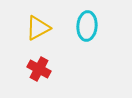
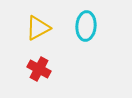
cyan ellipse: moved 1 px left
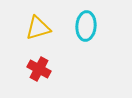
yellow triangle: rotated 12 degrees clockwise
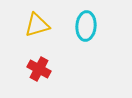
yellow triangle: moved 1 px left, 3 px up
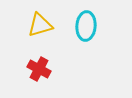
yellow triangle: moved 3 px right
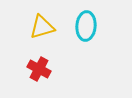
yellow triangle: moved 2 px right, 2 px down
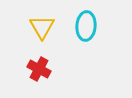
yellow triangle: rotated 44 degrees counterclockwise
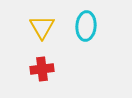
red cross: moved 3 px right; rotated 35 degrees counterclockwise
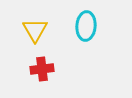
yellow triangle: moved 7 px left, 3 px down
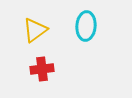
yellow triangle: rotated 24 degrees clockwise
